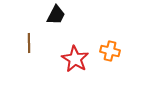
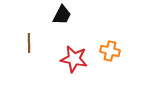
black trapezoid: moved 6 px right
red star: moved 1 px left; rotated 20 degrees counterclockwise
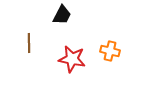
red star: moved 2 px left
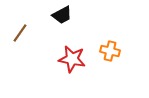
black trapezoid: rotated 35 degrees clockwise
brown line: moved 9 px left, 10 px up; rotated 36 degrees clockwise
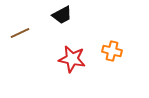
brown line: rotated 30 degrees clockwise
orange cross: moved 2 px right
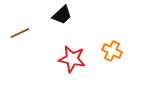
black trapezoid: rotated 15 degrees counterclockwise
orange cross: rotated 12 degrees clockwise
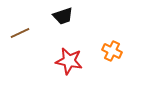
black trapezoid: moved 1 px right, 1 px down; rotated 25 degrees clockwise
red star: moved 3 px left, 2 px down
